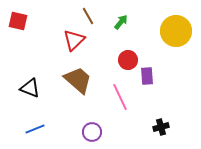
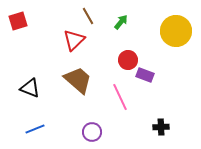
red square: rotated 30 degrees counterclockwise
purple rectangle: moved 2 px left, 1 px up; rotated 66 degrees counterclockwise
black cross: rotated 14 degrees clockwise
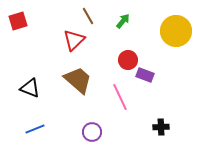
green arrow: moved 2 px right, 1 px up
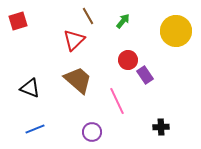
purple rectangle: rotated 36 degrees clockwise
pink line: moved 3 px left, 4 px down
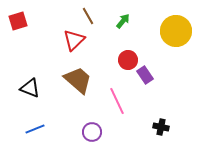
black cross: rotated 14 degrees clockwise
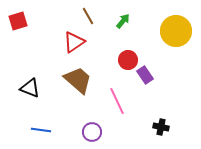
red triangle: moved 2 px down; rotated 10 degrees clockwise
blue line: moved 6 px right, 1 px down; rotated 30 degrees clockwise
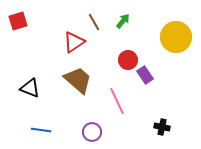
brown line: moved 6 px right, 6 px down
yellow circle: moved 6 px down
black cross: moved 1 px right
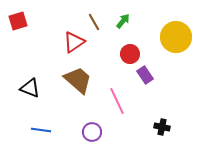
red circle: moved 2 px right, 6 px up
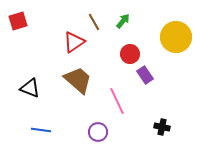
purple circle: moved 6 px right
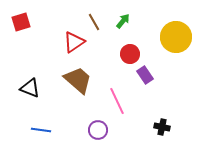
red square: moved 3 px right, 1 px down
purple circle: moved 2 px up
